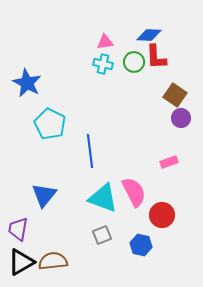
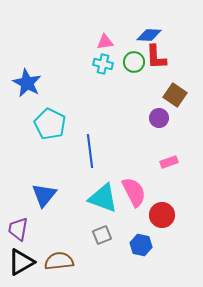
purple circle: moved 22 px left
brown semicircle: moved 6 px right
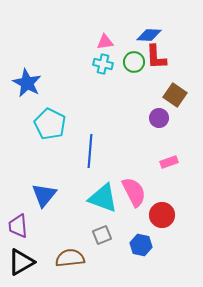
blue line: rotated 12 degrees clockwise
purple trapezoid: moved 3 px up; rotated 15 degrees counterclockwise
brown semicircle: moved 11 px right, 3 px up
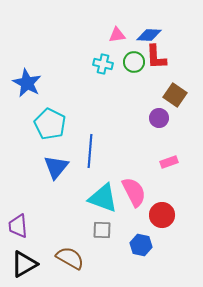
pink triangle: moved 12 px right, 7 px up
blue triangle: moved 12 px right, 28 px up
gray square: moved 5 px up; rotated 24 degrees clockwise
brown semicircle: rotated 36 degrees clockwise
black triangle: moved 3 px right, 2 px down
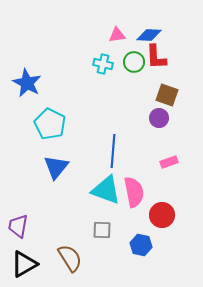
brown square: moved 8 px left; rotated 15 degrees counterclockwise
blue line: moved 23 px right
pink semicircle: rotated 16 degrees clockwise
cyan triangle: moved 3 px right, 8 px up
purple trapezoid: rotated 15 degrees clockwise
brown semicircle: rotated 28 degrees clockwise
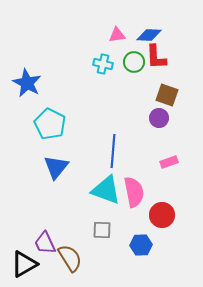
purple trapezoid: moved 27 px right, 17 px down; rotated 35 degrees counterclockwise
blue hexagon: rotated 15 degrees counterclockwise
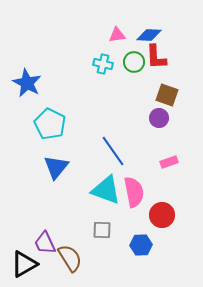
blue line: rotated 40 degrees counterclockwise
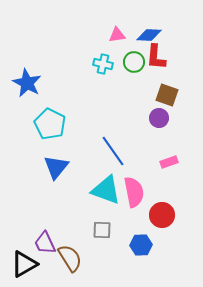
red L-shape: rotated 8 degrees clockwise
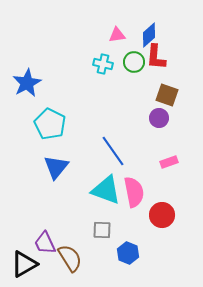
blue diamond: rotated 45 degrees counterclockwise
blue star: rotated 16 degrees clockwise
blue hexagon: moved 13 px left, 8 px down; rotated 25 degrees clockwise
